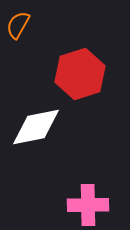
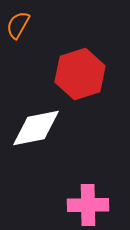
white diamond: moved 1 px down
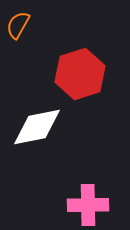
white diamond: moved 1 px right, 1 px up
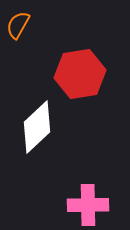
red hexagon: rotated 9 degrees clockwise
white diamond: rotated 32 degrees counterclockwise
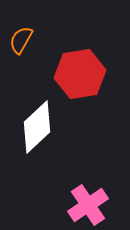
orange semicircle: moved 3 px right, 15 px down
pink cross: rotated 33 degrees counterclockwise
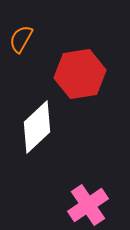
orange semicircle: moved 1 px up
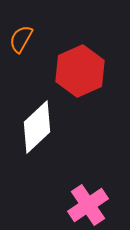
red hexagon: moved 3 px up; rotated 15 degrees counterclockwise
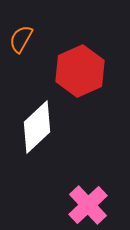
pink cross: rotated 9 degrees counterclockwise
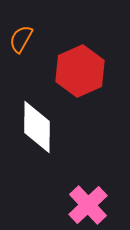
white diamond: rotated 46 degrees counterclockwise
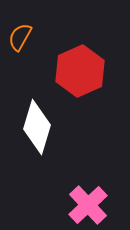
orange semicircle: moved 1 px left, 2 px up
white diamond: rotated 16 degrees clockwise
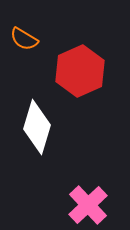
orange semicircle: moved 4 px right, 2 px down; rotated 88 degrees counterclockwise
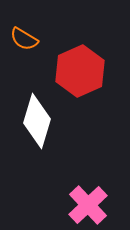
white diamond: moved 6 px up
